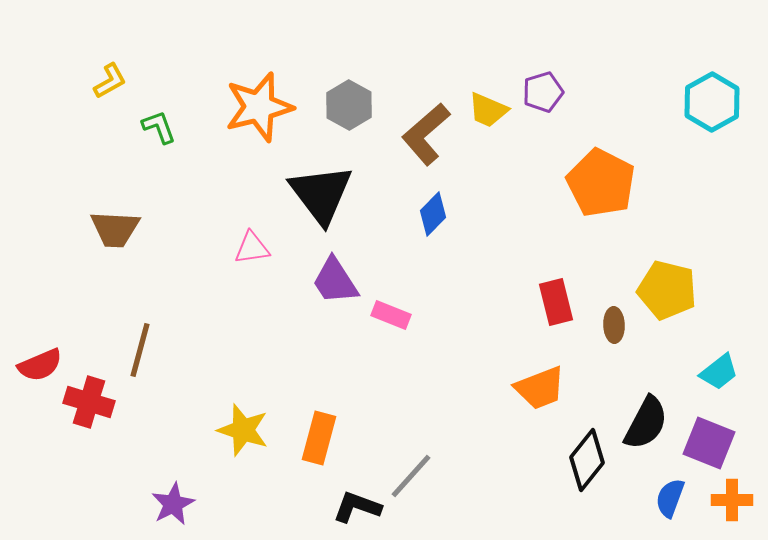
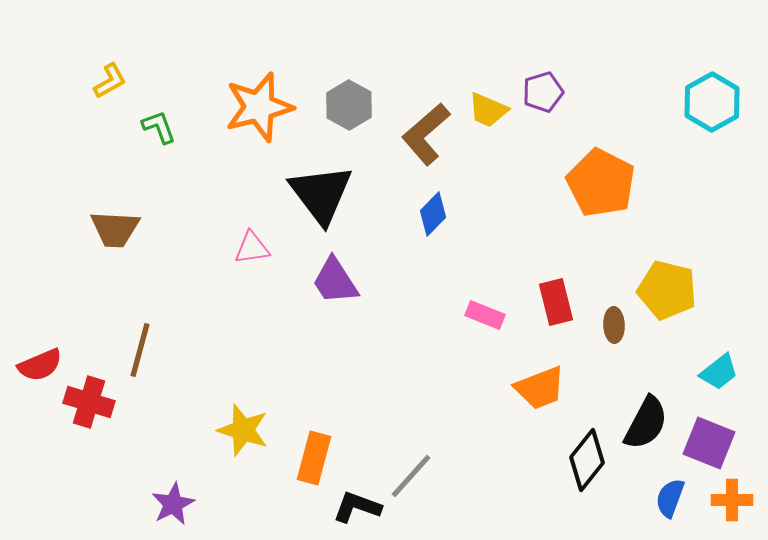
pink rectangle: moved 94 px right
orange rectangle: moved 5 px left, 20 px down
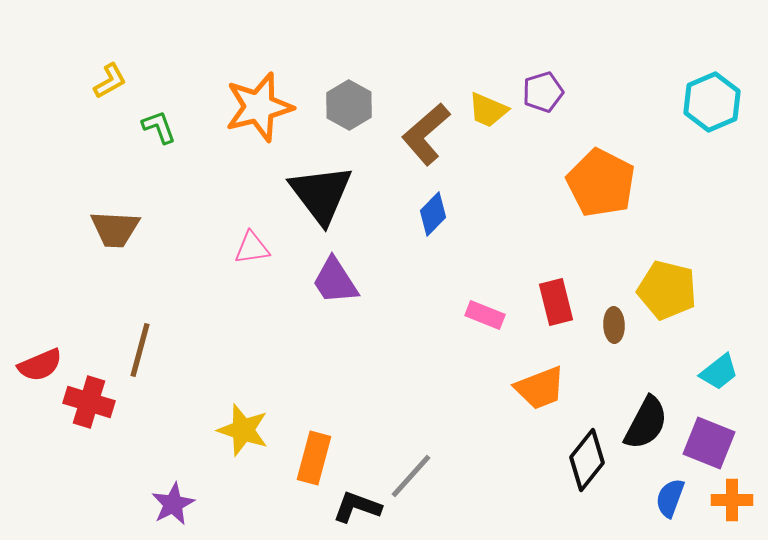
cyan hexagon: rotated 6 degrees clockwise
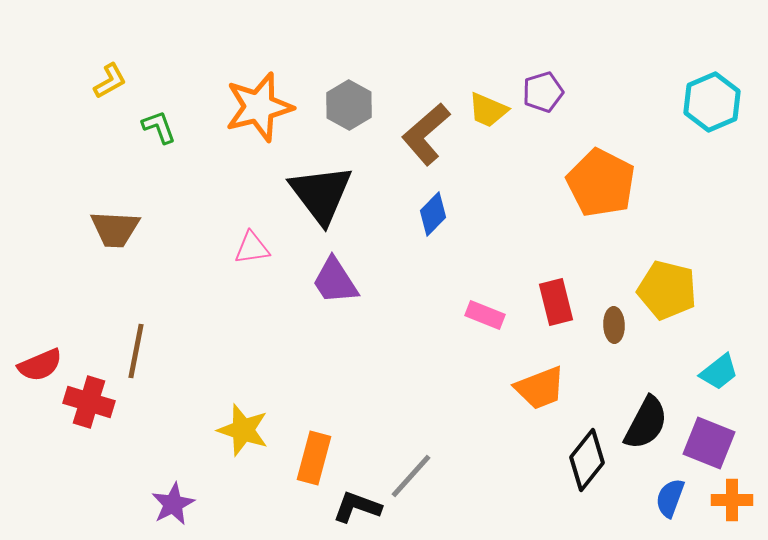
brown line: moved 4 px left, 1 px down; rotated 4 degrees counterclockwise
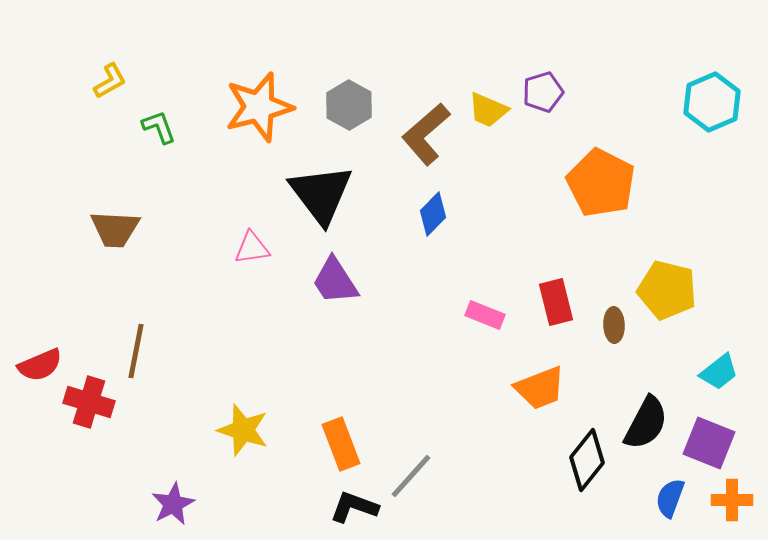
orange rectangle: moved 27 px right, 14 px up; rotated 36 degrees counterclockwise
black L-shape: moved 3 px left
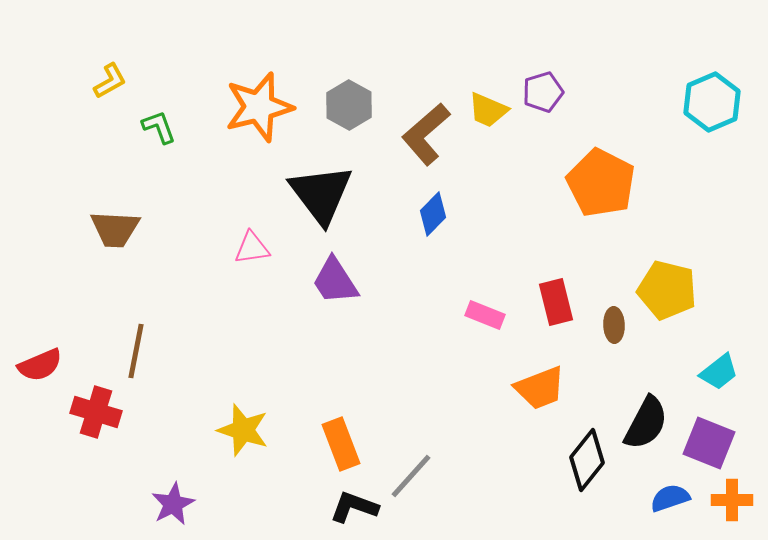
red cross: moved 7 px right, 10 px down
blue semicircle: rotated 51 degrees clockwise
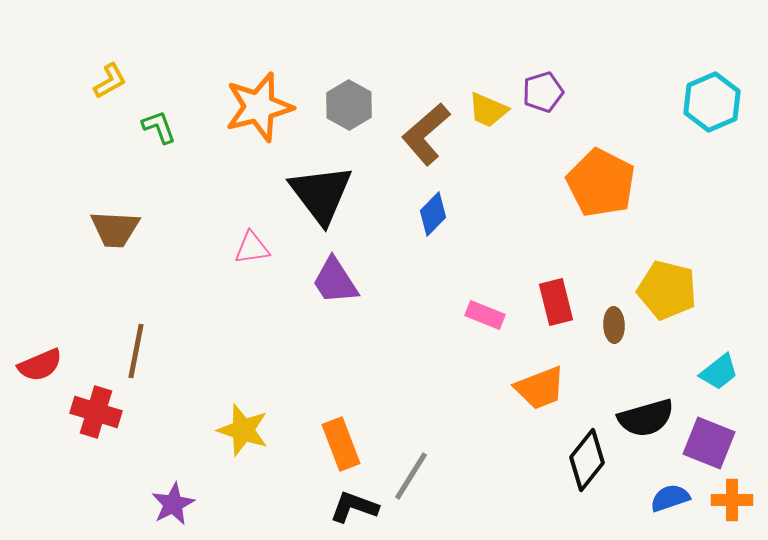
black semicircle: moved 5 px up; rotated 46 degrees clockwise
gray line: rotated 10 degrees counterclockwise
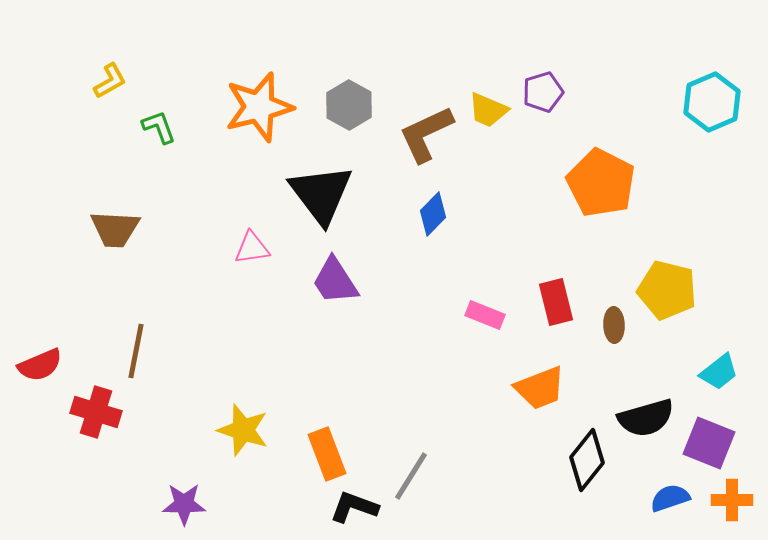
brown L-shape: rotated 16 degrees clockwise
orange rectangle: moved 14 px left, 10 px down
purple star: moved 11 px right; rotated 27 degrees clockwise
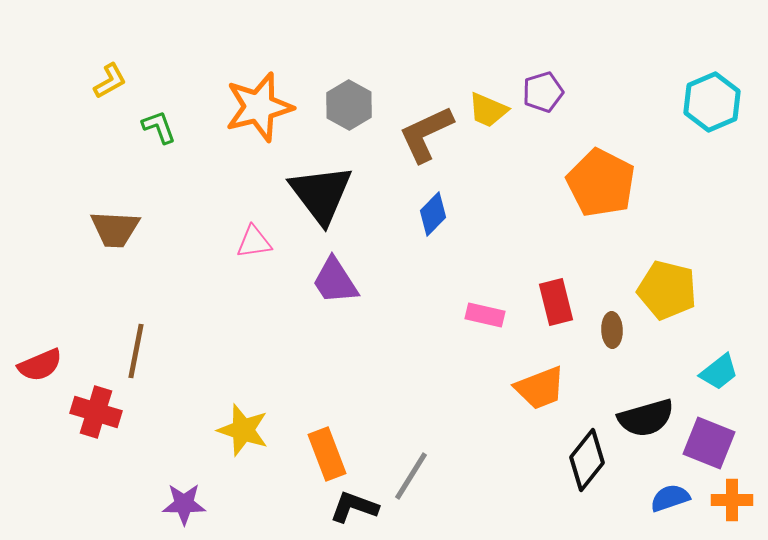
pink triangle: moved 2 px right, 6 px up
pink rectangle: rotated 9 degrees counterclockwise
brown ellipse: moved 2 px left, 5 px down
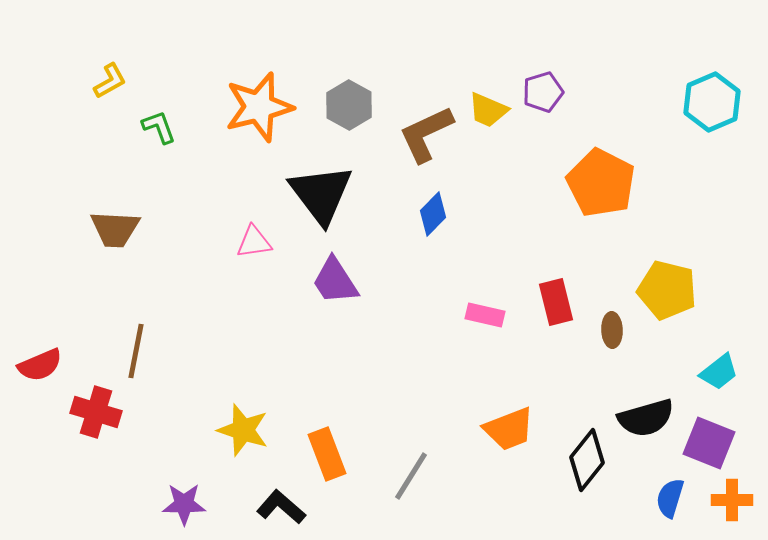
orange trapezoid: moved 31 px left, 41 px down
blue semicircle: rotated 54 degrees counterclockwise
black L-shape: moved 73 px left; rotated 21 degrees clockwise
